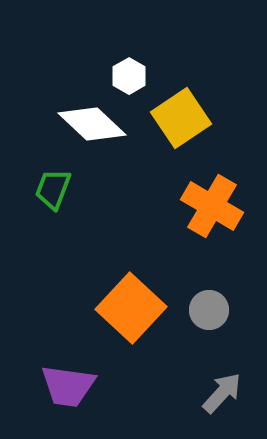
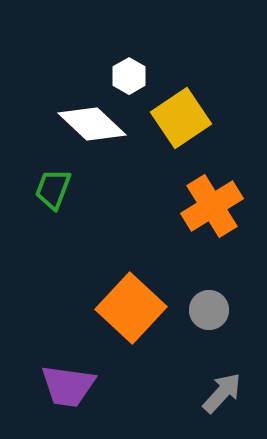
orange cross: rotated 28 degrees clockwise
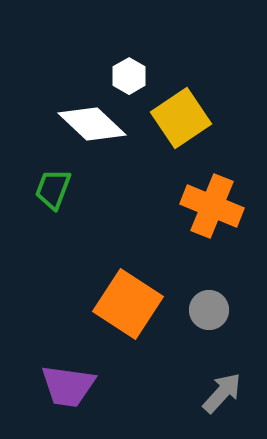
orange cross: rotated 36 degrees counterclockwise
orange square: moved 3 px left, 4 px up; rotated 10 degrees counterclockwise
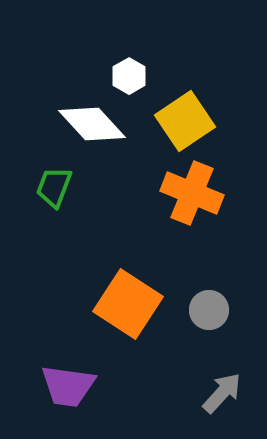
yellow square: moved 4 px right, 3 px down
white diamond: rotated 4 degrees clockwise
green trapezoid: moved 1 px right, 2 px up
orange cross: moved 20 px left, 13 px up
